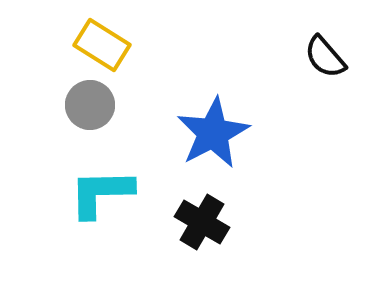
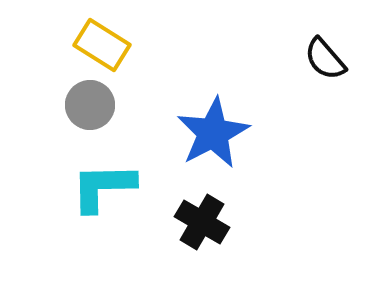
black semicircle: moved 2 px down
cyan L-shape: moved 2 px right, 6 px up
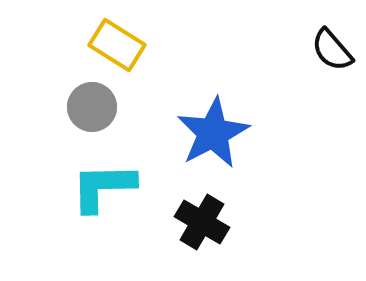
yellow rectangle: moved 15 px right
black semicircle: moved 7 px right, 9 px up
gray circle: moved 2 px right, 2 px down
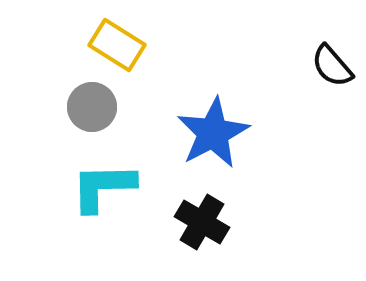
black semicircle: moved 16 px down
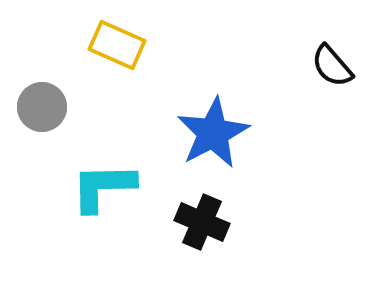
yellow rectangle: rotated 8 degrees counterclockwise
gray circle: moved 50 px left
black cross: rotated 8 degrees counterclockwise
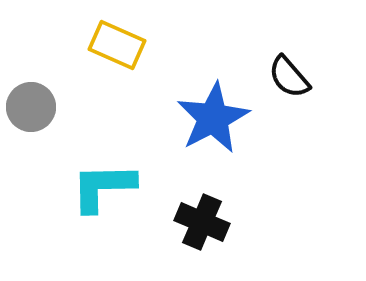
black semicircle: moved 43 px left, 11 px down
gray circle: moved 11 px left
blue star: moved 15 px up
